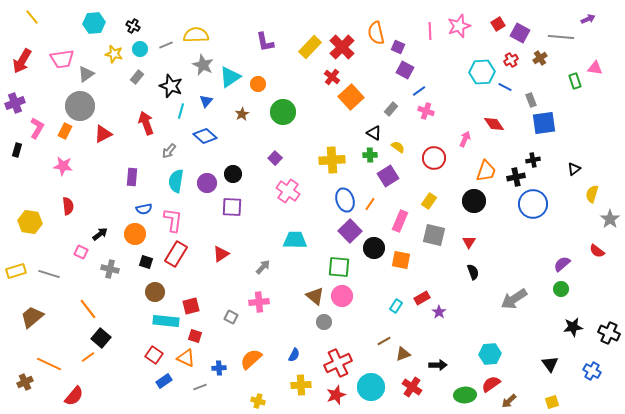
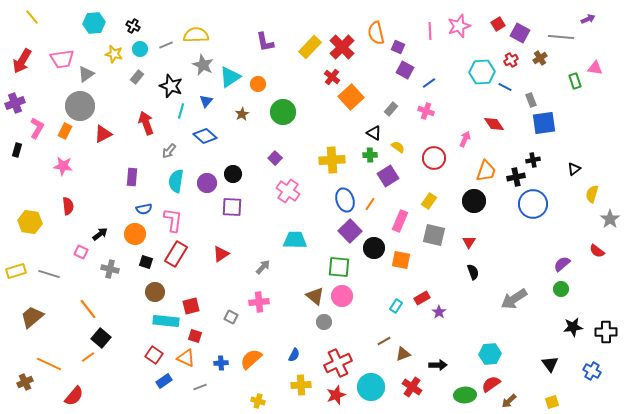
blue line at (419, 91): moved 10 px right, 8 px up
black cross at (609, 333): moved 3 px left, 1 px up; rotated 25 degrees counterclockwise
blue cross at (219, 368): moved 2 px right, 5 px up
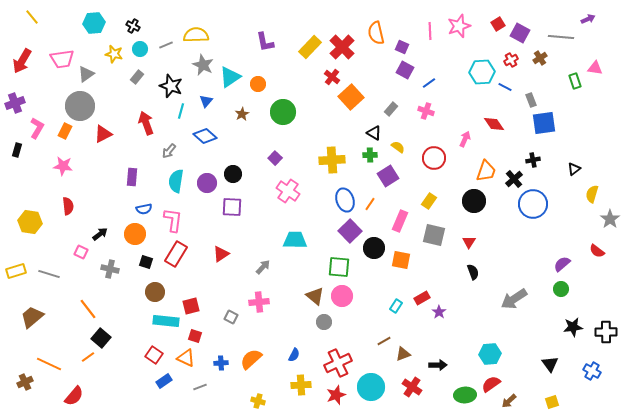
purple square at (398, 47): moved 4 px right
black cross at (516, 177): moved 2 px left, 2 px down; rotated 30 degrees counterclockwise
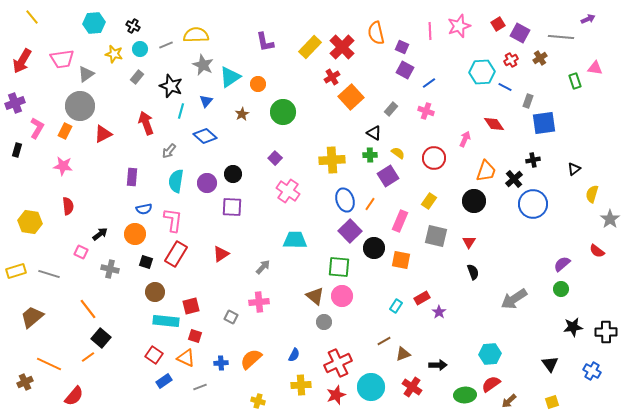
red cross at (332, 77): rotated 21 degrees clockwise
gray rectangle at (531, 100): moved 3 px left, 1 px down; rotated 40 degrees clockwise
yellow semicircle at (398, 147): moved 6 px down
gray square at (434, 235): moved 2 px right, 1 px down
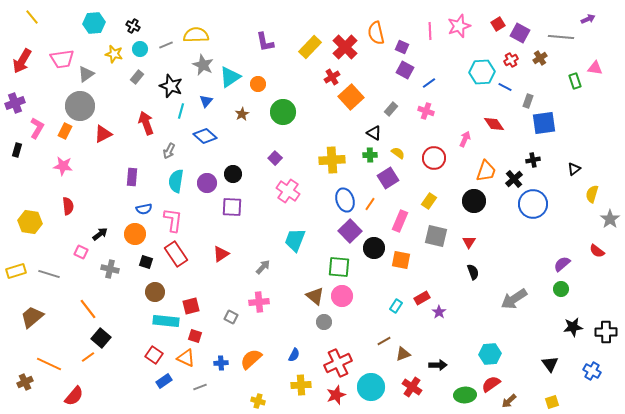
red cross at (342, 47): moved 3 px right
gray arrow at (169, 151): rotated 14 degrees counterclockwise
purple square at (388, 176): moved 2 px down
cyan trapezoid at (295, 240): rotated 70 degrees counterclockwise
red rectangle at (176, 254): rotated 65 degrees counterclockwise
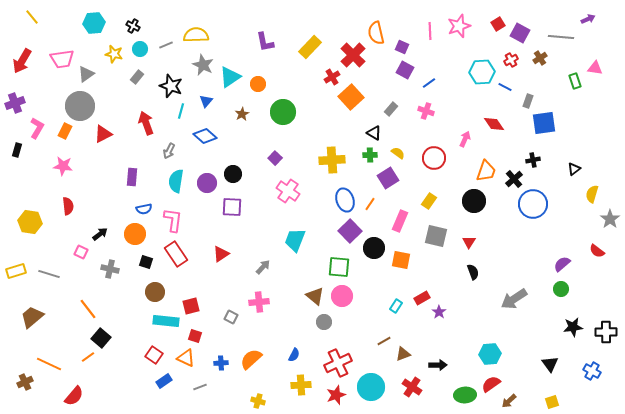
red cross at (345, 47): moved 8 px right, 8 px down
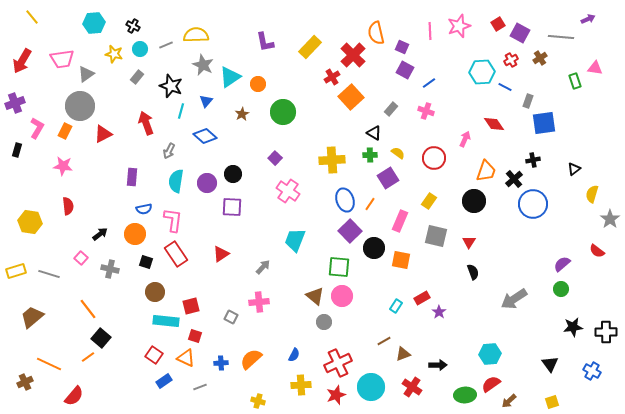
pink square at (81, 252): moved 6 px down; rotated 16 degrees clockwise
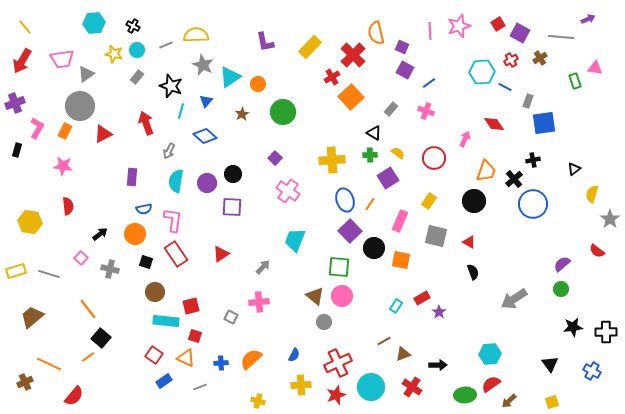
yellow line at (32, 17): moved 7 px left, 10 px down
cyan circle at (140, 49): moved 3 px left, 1 px down
red triangle at (469, 242): rotated 32 degrees counterclockwise
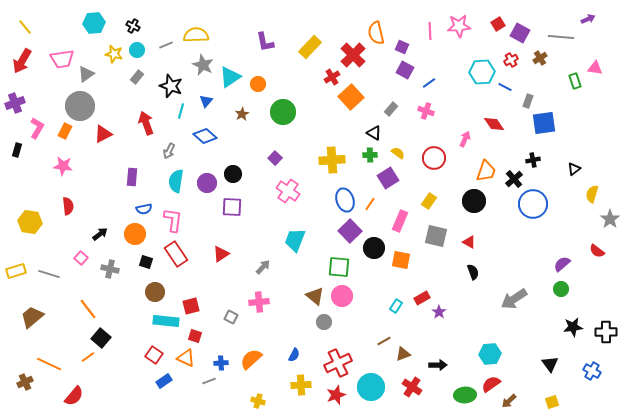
pink star at (459, 26): rotated 15 degrees clockwise
gray line at (200, 387): moved 9 px right, 6 px up
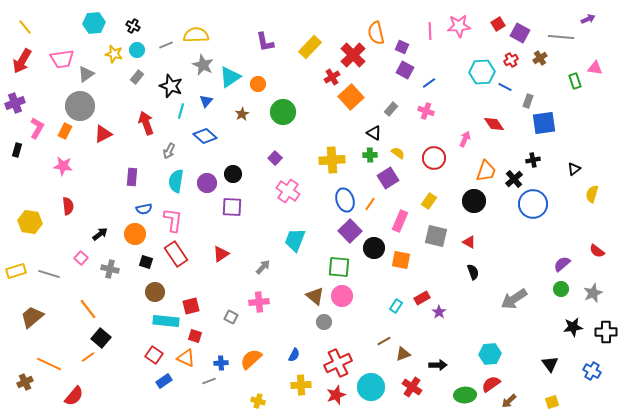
gray star at (610, 219): moved 17 px left, 74 px down; rotated 12 degrees clockwise
